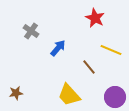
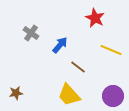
gray cross: moved 2 px down
blue arrow: moved 2 px right, 3 px up
brown line: moved 11 px left; rotated 14 degrees counterclockwise
purple circle: moved 2 px left, 1 px up
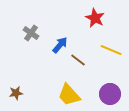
brown line: moved 7 px up
purple circle: moved 3 px left, 2 px up
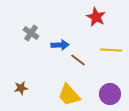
red star: moved 1 px right, 1 px up
blue arrow: rotated 48 degrees clockwise
yellow line: rotated 20 degrees counterclockwise
brown star: moved 5 px right, 5 px up
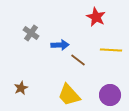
brown star: rotated 16 degrees counterclockwise
purple circle: moved 1 px down
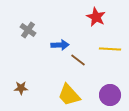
gray cross: moved 3 px left, 3 px up
yellow line: moved 1 px left, 1 px up
brown star: rotated 24 degrees clockwise
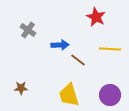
yellow trapezoid: rotated 25 degrees clockwise
